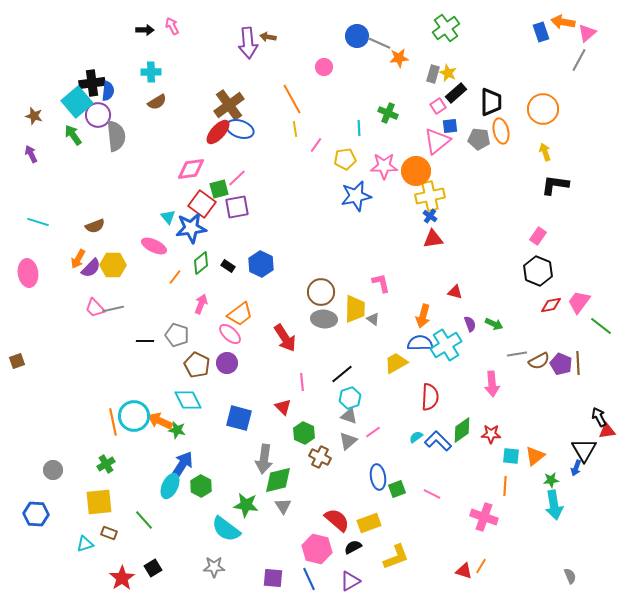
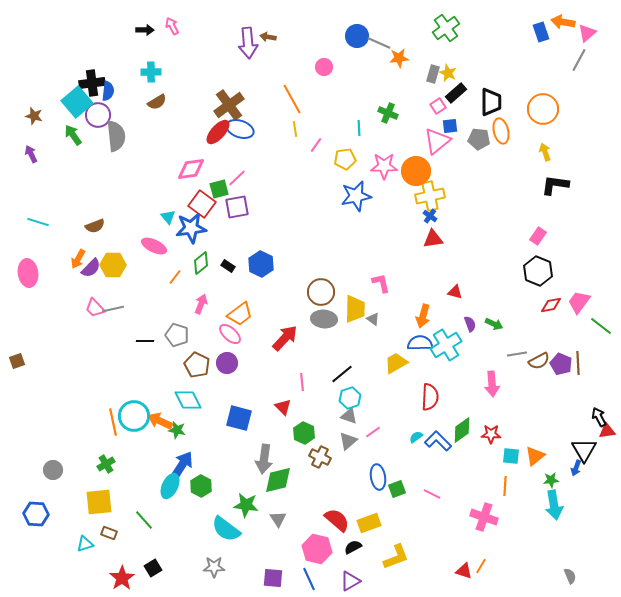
red arrow at (285, 338): rotated 104 degrees counterclockwise
gray triangle at (283, 506): moved 5 px left, 13 px down
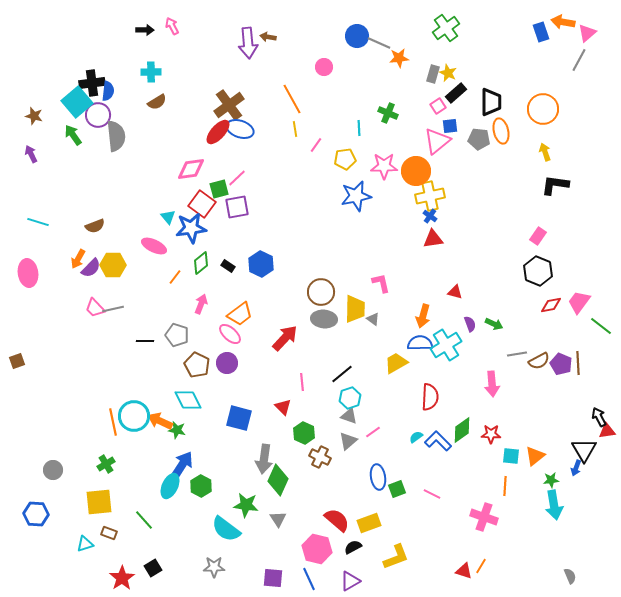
green diamond at (278, 480): rotated 52 degrees counterclockwise
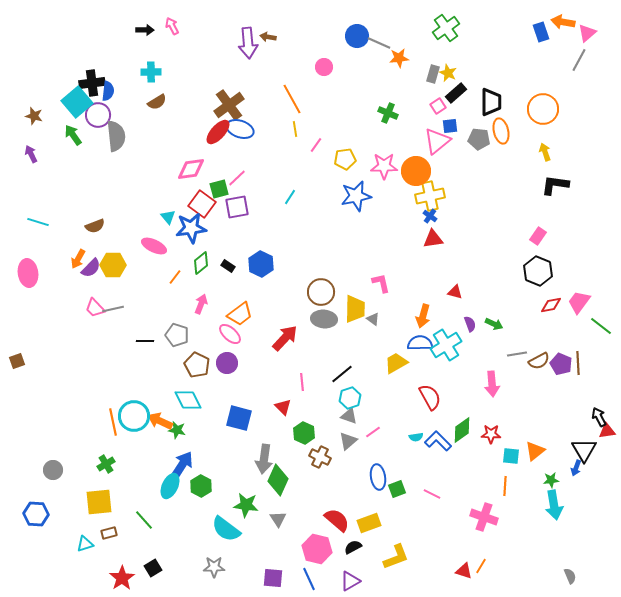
cyan line at (359, 128): moved 69 px left, 69 px down; rotated 35 degrees clockwise
red semicircle at (430, 397): rotated 32 degrees counterclockwise
cyan semicircle at (416, 437): rotated 152 degrees counterclockwise
orange triangle at (535, 456): moved 5 px up
brown rectangle at (109, 533): rotated 35 degrees counterclockwise
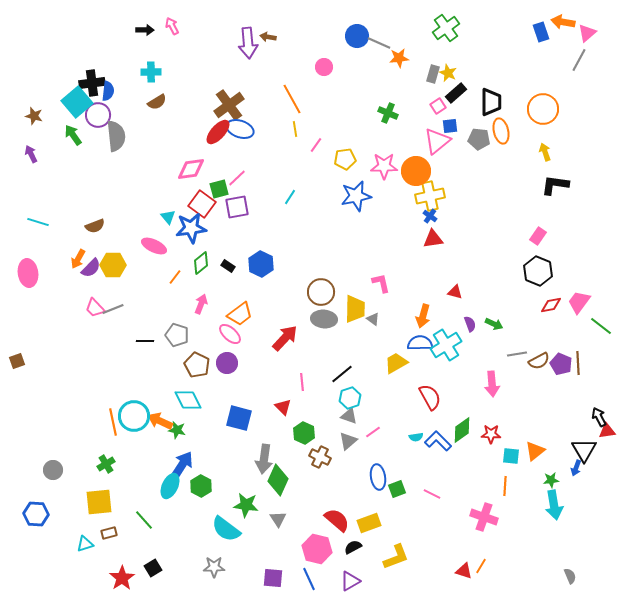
gray line at (113, 309): rotated 10 degrees counterclockwise
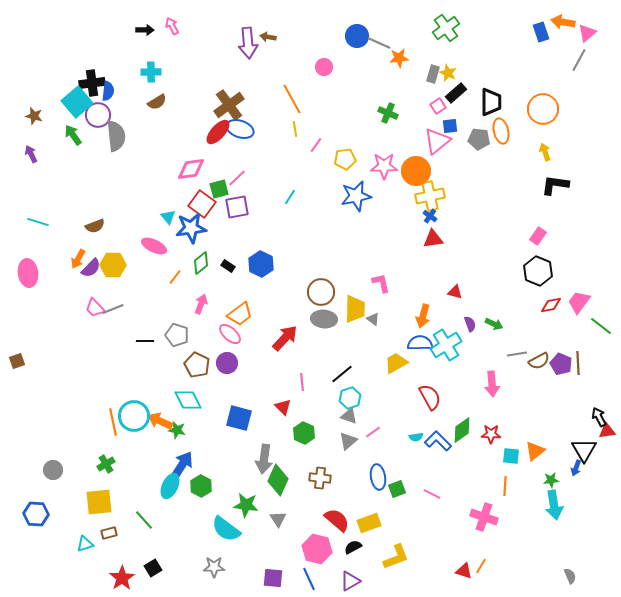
brown cross at (320, 457): moved 21 px down; rotated 20 degrees counterclockwise
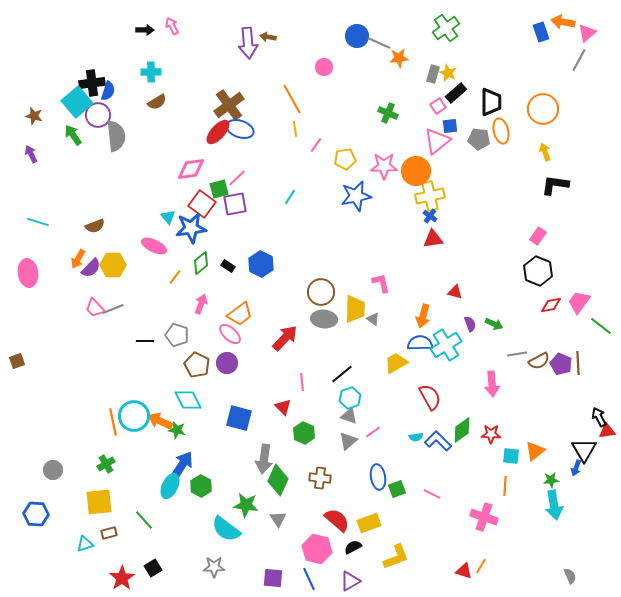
blue semicircle at (108, 91): rotated 12 degrees clockwise
purple square at (237, 207): moved 2 px left, 3 px up
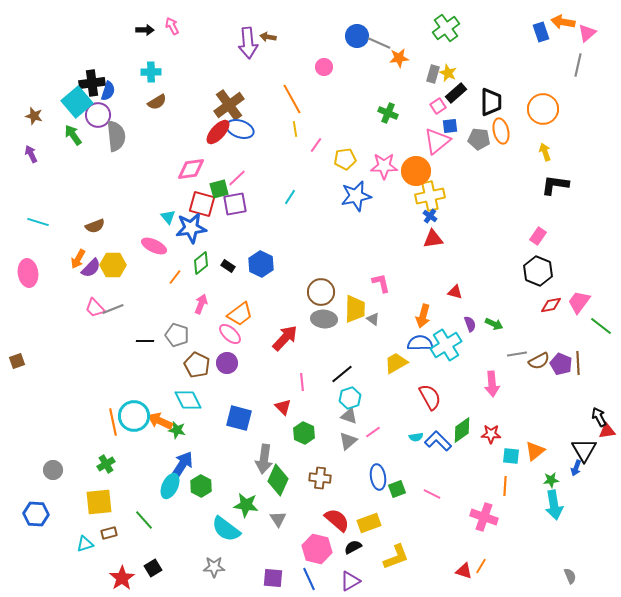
gray line at (579, 60): moved 1 px left, 5 px down; rotated 15 degrees counterclockwise
red square at (202, 204): rotated 20 degrees counterclockwise
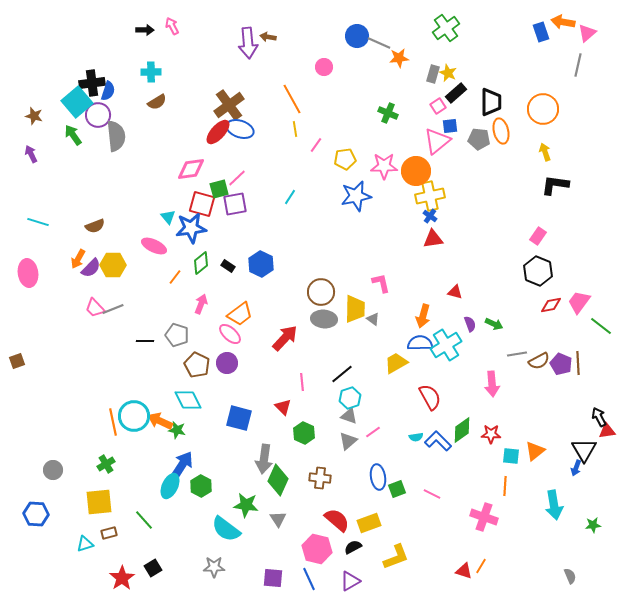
green star at (551, 480): moved 42 px right, 45 px down
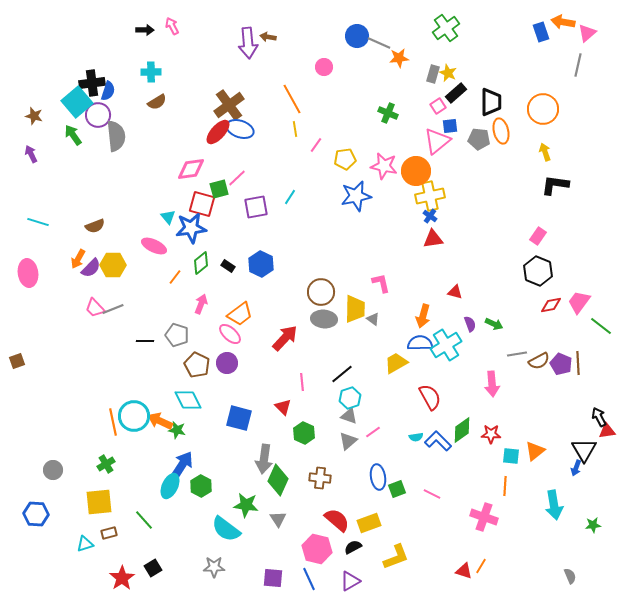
pink star at (384, 166): rotated 12 degrees clockwise
purple square at (235, 204): moved 21 px right, 3 px down
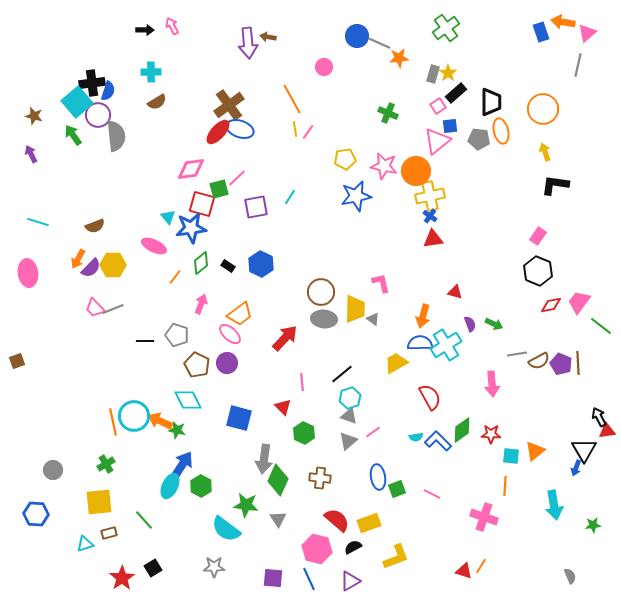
yellow star at (448, 73): rotated 12 degrees clockwise
pink line at (316, 145): moved 8 px left, 13 px up
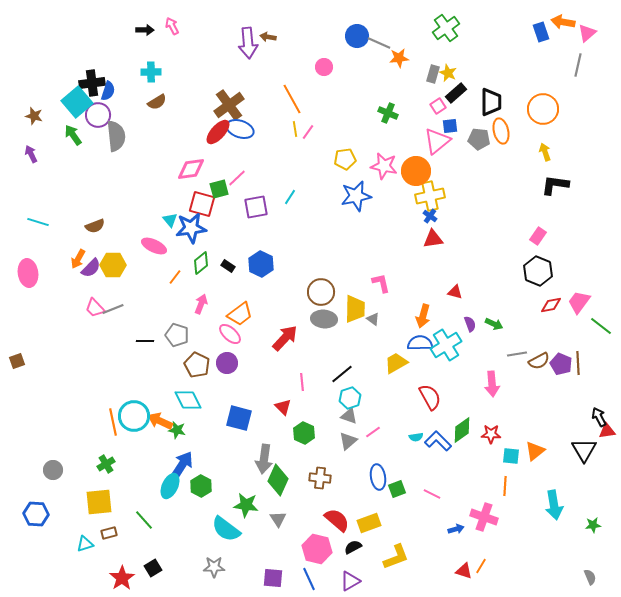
yellow star at (448, 73): rotated 12 degrees counterclockwise
cyan triangle at (168, 217): moved 2 px right, 3 px down
blue arrow at (576, 468): moved 120 px left, 61 px down; rotated 126 degrees counterclockwise
gray semicircle at (570, 576): moved 20 px right, 1 px down
